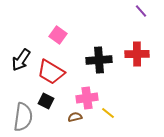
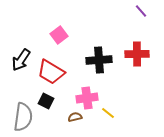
pink square: moved 1 px right; rotated 18 degrees clockwise
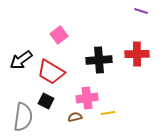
purple line: rotated 32 degrees counterclockwise
black arrow: rotated 20 degrees clockwise
yellow line: rotated 48 degrees counterclockwise
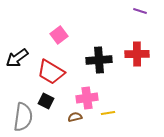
purple line: moved 1 px left
black arrow: moved 4 px left, 2 px up
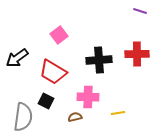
red trapezoid: moved 2 px right
pink cross: moved 1 px right, 1 px up; rotated 10 degrees clockwise
yellow line: moved 10 px right
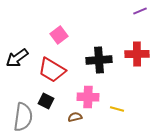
purple line: rotated 40 degrees counterclockwise
red trapezoid: moved 1 px left, 2 px up
yellow line: moved 1 px left, 4 px up; rotated 24 degrees clockwise
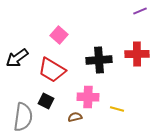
pink square: rotated 12 degrees counterclockwise
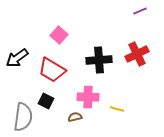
red cross: rotated 25 degrees counterclockwise
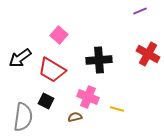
red cross: moved 11 px right; rotated 35 degrees counterclockwise
black arrow: moved 3 px right
pink cross: rotated 20 degrees clockwise
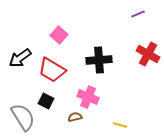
purple line: moved 2 px left, 3 px down
yellow line: moved 3 px right, 16 px down
gray semicircle: rotated 40 degrees counterclockwise
